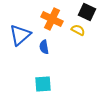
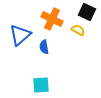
cyan square: moved 2 px left, 1 px down
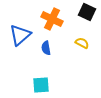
yellow semicircle: moved 4 px right, 13 px down
blue semicircle: moved 2 px right, 1 px down
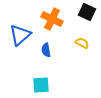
blue semicircle: moved 2 px down
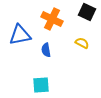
blue triangle: rotated 30 degrees clockwise
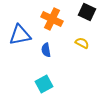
cyan square: moved 3 px right, 1 px up; rotated 24 degrees counterclockwise
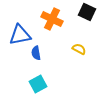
yellow semicircle: moved 3 px left, 6 px down
blue semicircle: moved 10 px left, 3 px down
cyan square: moved 6 px left
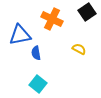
black square: rotated 30 degrees clockwise
cyan square: rotated 24 degrees counterclockwise
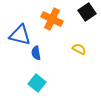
blue triangle: rotated 25 degrees clockwise
cyan square: moved 1 px left, 1 px up
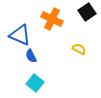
blue triangle: rotated 10 degrees clockwise
blue semicircle: moved 5 px left, 3 px down; rotated 16 degrees counterclockwise
cyan square: moved 2 px left
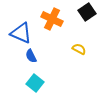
blue triangle: moved 1 px right, 2 px up
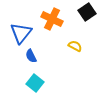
blue triangle: rotated 45 degrees clockwise
yellow semicircle: moved 4 px left, 3 px up
